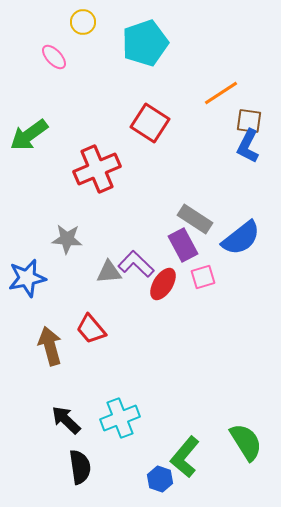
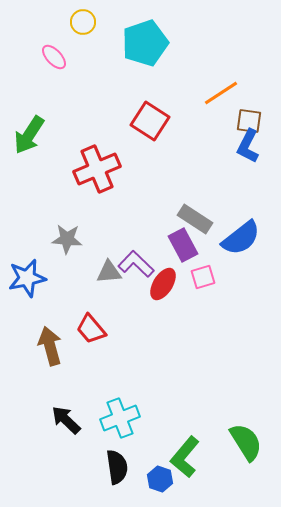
red square: moved 2 px up
green arrow: rotated 21 degrees counterclockwise
black semicircle: moved 37 px right
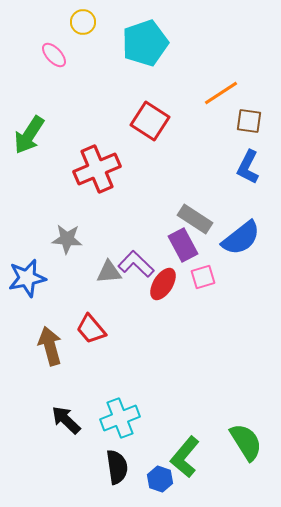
pink ellipse: moved 2 px up
blue L-shape: moved 21 px down
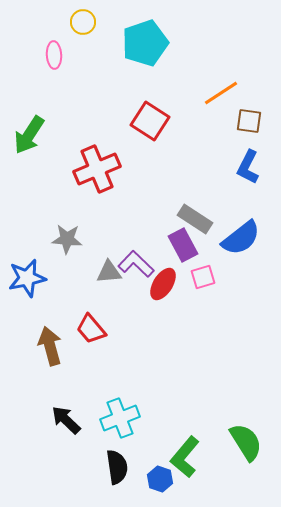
pink ellipse: rotated 40 degrees clockwise
